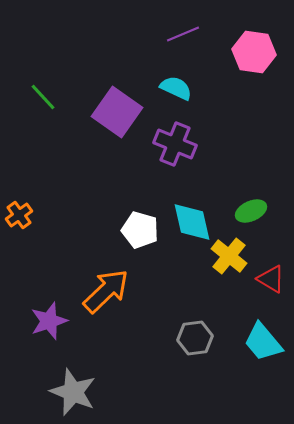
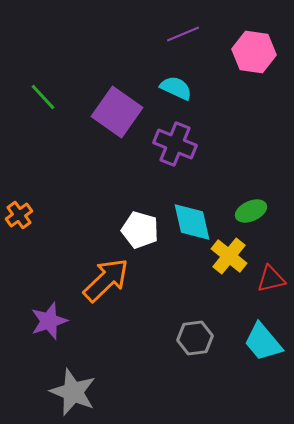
red triangle: rotated 44 degrees counterclockwise
orange arrow: moved 11 px up
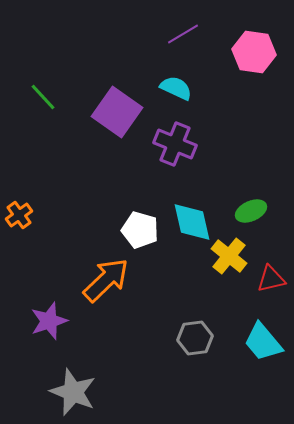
purple line: rotated 8 degrees counterclockwise
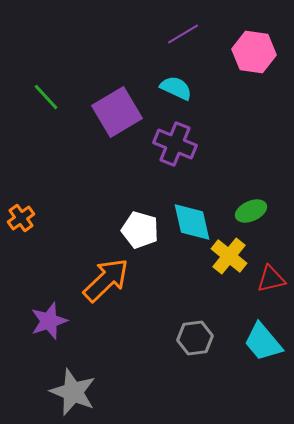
green line: moved 3 px right
purple square: rotated 24 degrees clockwise
orange cross: moved 2 px right, 3 px down
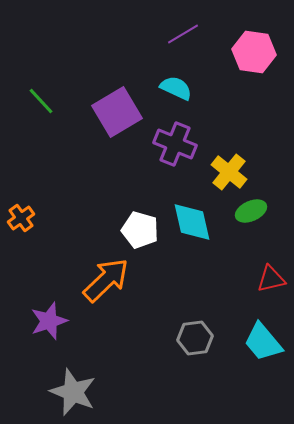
green line: moved 5 px left, 4 px down
yellow cross: moved 84 px up
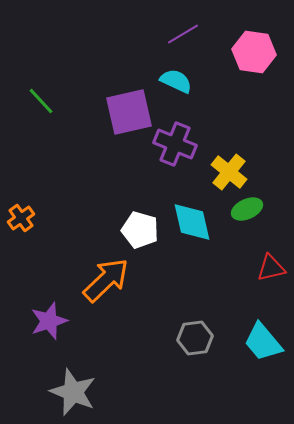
cyan semicircle: moved 7 px up
purple square: moved 12 px right; rotated 18 degrees clockwise
green ellipse: moved 4 px left, 2 px up
red triangle: moved 11 px up
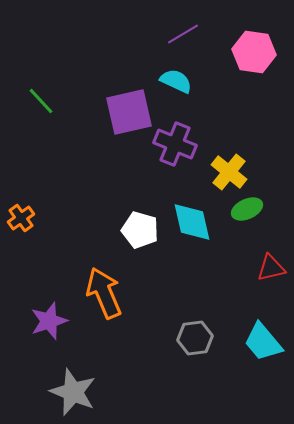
orange arrow: moved 2 px left, 13 px down; rotated 69 degrees counterclockwise
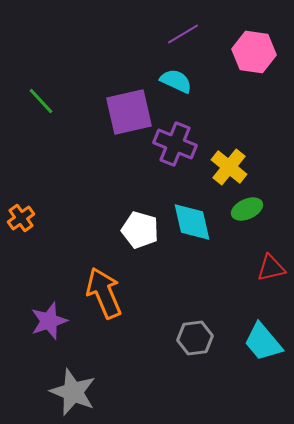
yellow cross: moved 5 px up
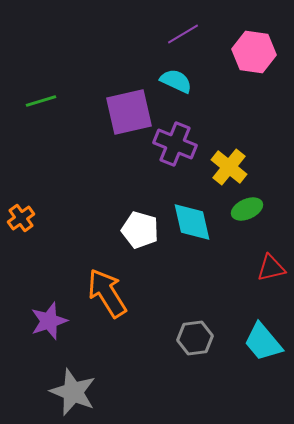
green line: rotated 64 degrees counterclockwise
orange arrow: moved 3 px right; rotated 9 degrees counterclockwise
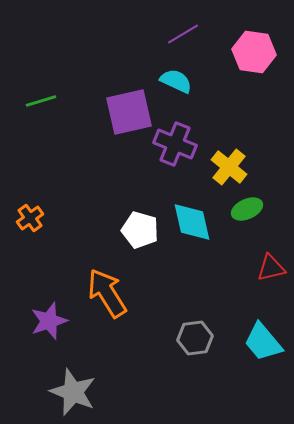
orange cross: moved 9 px right
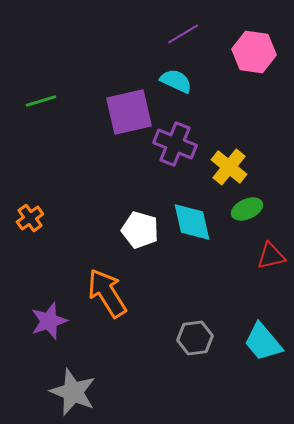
red triangle: moved 12 px up
